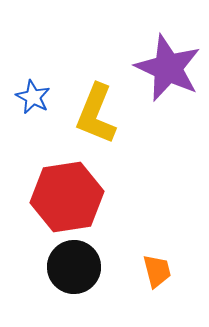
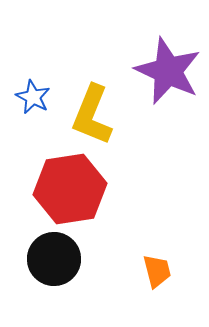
purple star: moved 3 px down
yellow L-shape: moved 4 px left, 1 px down
red hexagon: moved 3 px right, 8 px up
black circle: moved 20 px left, 8 px up
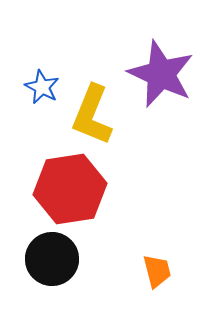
purple star: moved 7 px left, 3 px down
blue star: moved 9 px right, 10 px up
black circle: moved 2 px left
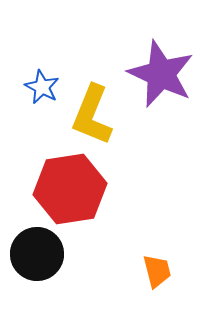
black circle: moved 15 px left, 5 px up
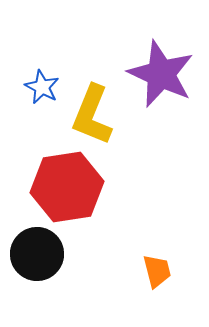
red hexagon: moved 3 px left, 2 px up
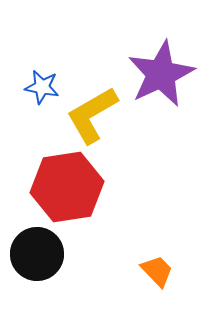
purple star: rotated 22 degrees clockwise
blue star: rotated 16 degrees counterclockwise
yellow L-shape: rotated 38 degrees clockwise
orange trapezoid: rotated 30 degrees counterclockwise
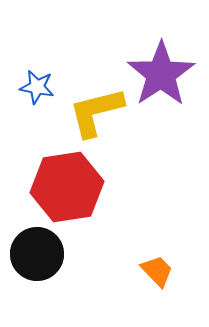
purple star: rotated 8 degrees counterclockwise
blue star: moved 5 px left
yellow L-shape: moved 4 px right, 3 px up; rotated 16 degrees clockwise
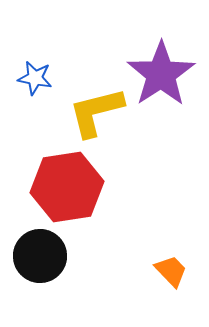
blue star: moved 2 px left, 9 px up
black circle: moved 3 px right, 2 px down
orange trapezoid: moved 14 px right
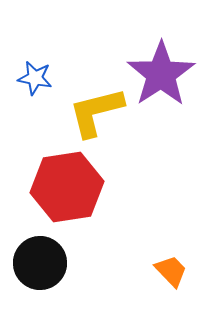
black circle: moved 7 px down
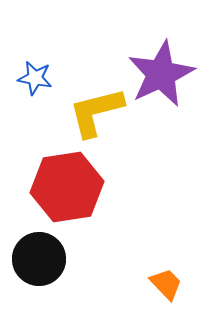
purple star: rotated 8 degrees clockwise
black circle: moved 1 px left, 4 px up
orange trapezoid: moved 5 px left, 13 px down
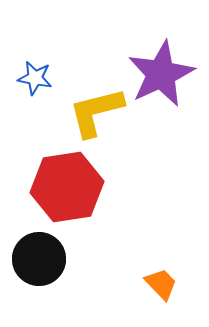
orange trapezoid: moved 5 px left
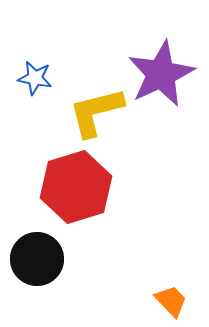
red hexagon: moved 9 px right; rotated 8 degrees counterclockwise
black circle: moved 2 px left
orange trapezoid: moved 10 px right, 17 px down
